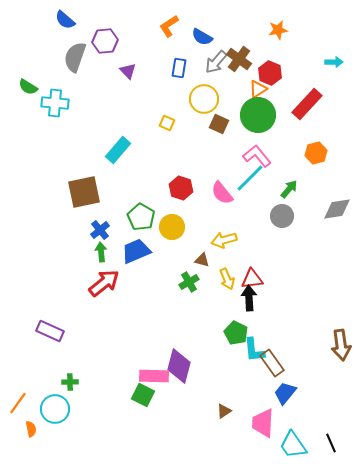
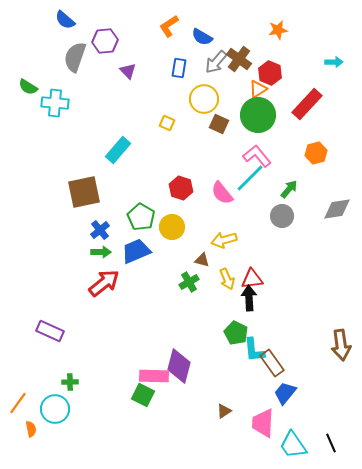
green arrow at (101, 252): rotated 96 degrees clockwise
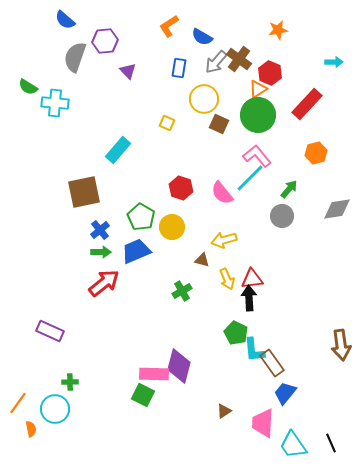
green cross at (189, 282): moved 7 px left, 9 px down
pink rectangle at (154, 376): moved 2 px up
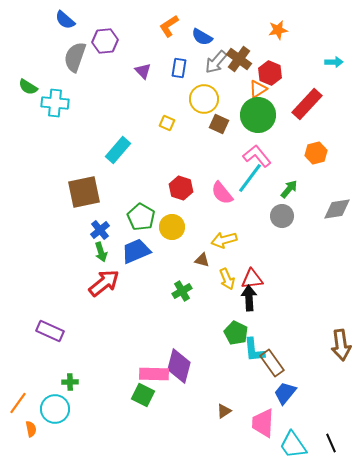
purple triangle at (128, 71): moved 15 px right
cyan line at (250, 178): rotated 8 degrees counterclockwise
green arrow at (101, 252): rotated 72 degrees clockwise
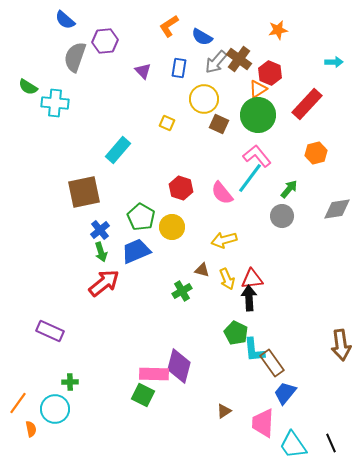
brown triangle at (202, 260): moved 10 px down
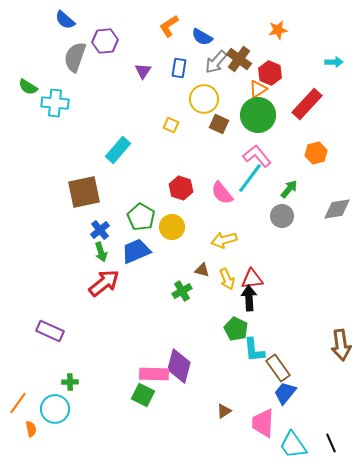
purple triangle at (143, 71): rotated 18 degrees clockwise
yellow square at (167, 123): moved 4 px right, 2 px down
green pentagon at (236, 333): moved 4 px up
brown rectangle at (272, 363): moved 6 px right, 5 px down
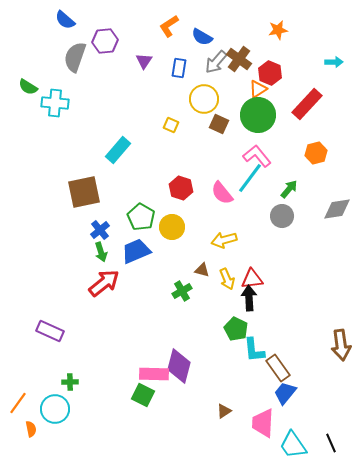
purple triangle at (143, 71): moved 1 px right, 10 px up
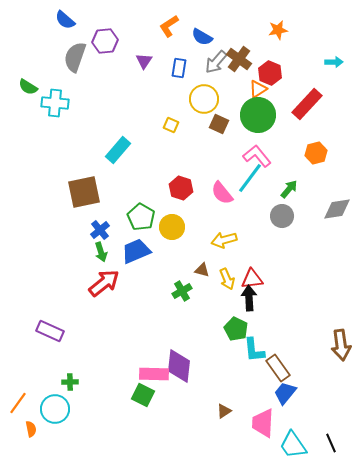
purple diamond at (179, 366): rotated 8 degrees counterclockwise
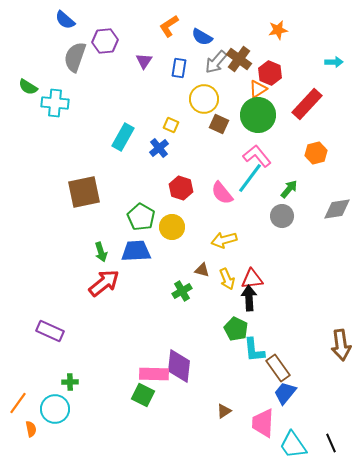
cyan rectangle at (118, 150): moved 5 px right, 13 px up; rotated 12 degrees counterclockwise
blue cross at (100, 230): moved 59 px right, 82 px up
blue trapezoid at (136, 251): rotated 20 degrees clockwise
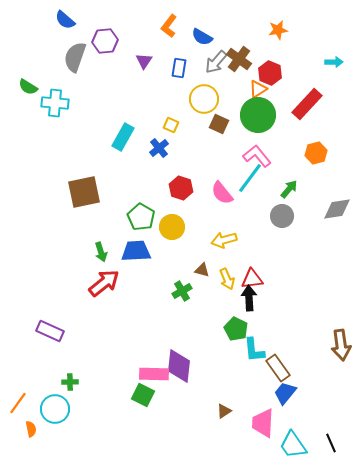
orange L-shape at (169, 26): rotated 20 degrees counterclockwise
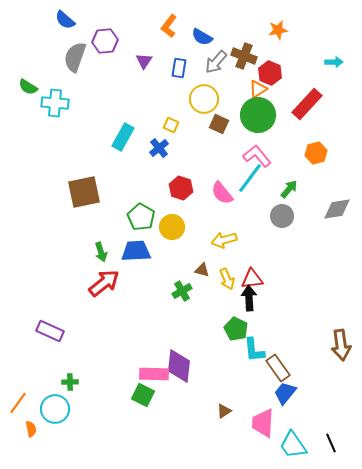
brown cross at (239, 59): moved 5 px right, 3 px up; rotated 15 degrees counterclockwise
